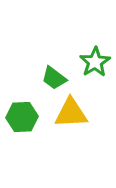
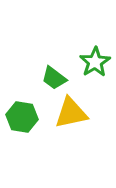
yellow triangle: rotated 9 degrees counterclockwise
green hexagon: rotated 12 degrees clockwise
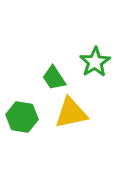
green trapezoid: rotated 20 degrees clockwise
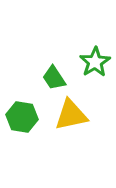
yellow triangle: moved 2 px down
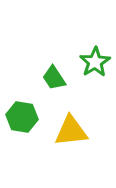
yellow triangle: moved 16 px down; rotated 6 degrees clockwise
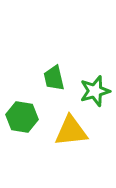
green star: moved 29 px down; rotated 16 degrees clockwise
green trapezoid: rotated 20 degrees clockwise
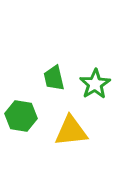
green star: moved 7 px up; rotated 16 degrees counterclockwise
green hexagon: moved 1 px left, 1 px up
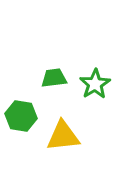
green trapezoid: rotated 96 degrees clockwise
yellow triangle: moved 8 px left, 5 px down
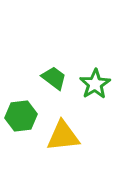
green trapezoid: rotated 44 degrees clockwise
green hexagon: rotated 16 degrees counterclockwise
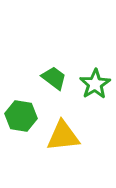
green hexagon: rotated 16 degrees clockwise
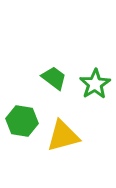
green hexagon: moved 1 px right, 5 px down
yellow triangle: rotated 9 degrees counterclockwise
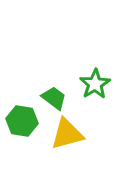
green trapezoid: moved 20 px down
yellow triangle: moved 4 px right, 2 px up
